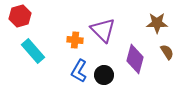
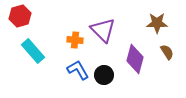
blue L-shape: moved 1 px left, 1 px up; rotated 120 degrees clockwise
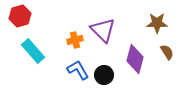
orange cross: rotated 21 degrees counterclockwise
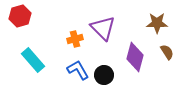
purple triangle: moved 2 px up
orange cross: moved 1 px up
cyan rectangle: moved 9 px down
purple diamond: moved 2 px up
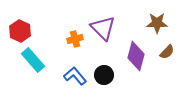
red hexagon: moved 15 px down; rotated 20 degrees counterclockwise
brown semicircle: rotated 77 degrees clockwise
purple diamond: moved 1 px right, 1 px up
blue L-shape: moved 3 px left, 6 px down; rotated 10 degrees counterclockwise
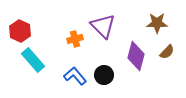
purple triangle: moved 2 px up
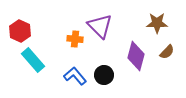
purple triangle: moved 3 px left
orange cross: rotated 21 degrees clockwise
